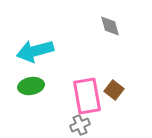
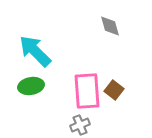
cyan arrow: rotated 60 degrees clockwise
pink rectangle: moved 5 px up; rotated 6 degrees clockwise
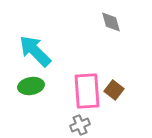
gray diamond: moved 1 px right, 4 px up
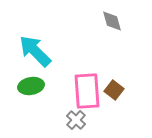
gray diamond: moved 1 px right, 1 px up
gray cross: moved 4 px left, 5 px up; rotated 24 degrees counterclockwise
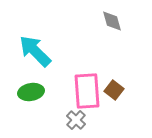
green ellipse: moved 6 px down
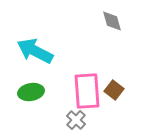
cyan arrow: rotated 18 degrees counterclockwise
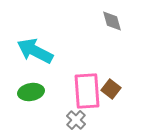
brown square: moved 3 px left, 1 px up
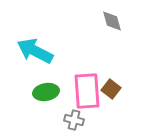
green ellipse: moved 15 px right
gray cross: moved 2 px left; rotated 30 degrees counterclockwise
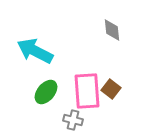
gray diamond: moved 9 px down; rotated 10 degrees clockwise
green ellipse: rotated 40 degrees counterclockwise
gray cross: moved 1 px left
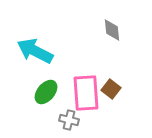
pink rectangle: moved 1 px left, 2 px down
gray cross: moved 4 px left
